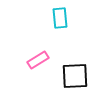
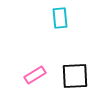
pink rectangle: moved 3 px left, 15 px down
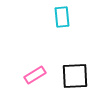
cyan rectangle: moved 2 px right, 1 px up
